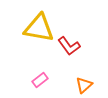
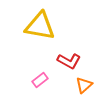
yellow triangle: moved 1 px right, 2 px up
red L-shape: moved 15 px down; rotated 25 degrees counterclockwise
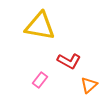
pink rectangle: rotated 14 degrees counterclockwise
orange triangle: moved 5 px right
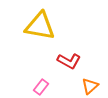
pink rectangle: moved 1 px right, 7 px down
orange triangle: moved 1 px right, 1 px down
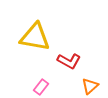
yellow triangle: moved 5 px left, 11 px down
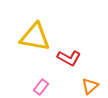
red L-shape: moved 3 px up
